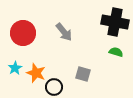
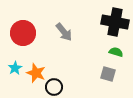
gray square: moved 25 px right
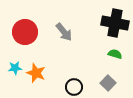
black cross: moved 1 px down
red circle: moved 2 px right, 1 px up
green semicircle: moved 1 px left, 2 px down
cyan star: rotated 24 degrees clockwise
gray square: moved 9 px down; rotated 28 degrees clockwise
black circle: moved 20 px right
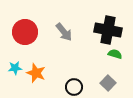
black cross: moved 7 px left, 7 px down
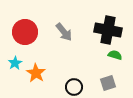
green semicircle: moved 1 px down
cyan star: moved 5 px up; rotated 24 degrees counterclockwise
orange star: rotated 12 degrees clockwise
gray square: rotated 28 degrees clockwise
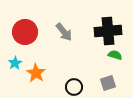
black cross: moved 1 px down; rotated 16 degrees counterclockwise
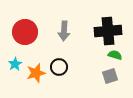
gray arrow: moved 1 px up; rotated 42 degrees clockwise
cyan star: moved 1 px down
orange star: rotated 24 degrees clockwise
gray square: moved 2 px right, 7 px up
black circle: moved 15 px left, 20 px up
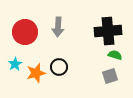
gray arrow: moved 6 px left, 4 px up
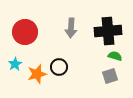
gray arrow: moved 13 px right, 1 px down
green semicircle: moved 1 px down
orange star: moved 1 px right, 1 px down
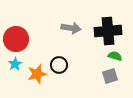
gray arrow: rotated 84 degrees counterclockwise
red circle: moved 9 px left, 7 px down
black circle: moved 2 px up
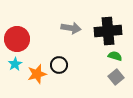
red circle: moved 1 px right
gray square: moved 6 px right, 1 px down; rotated 21 degrees counterclockwise
